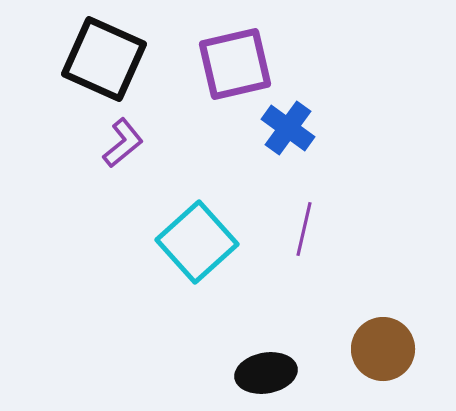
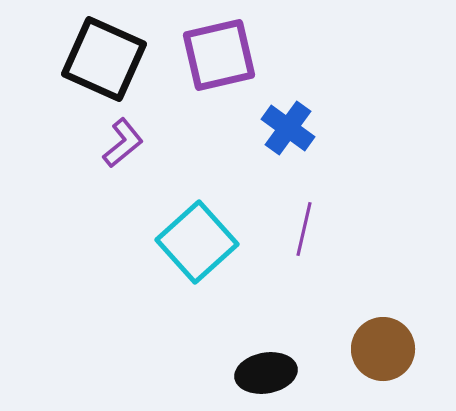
purple square: moved 16 px left, 9 px up
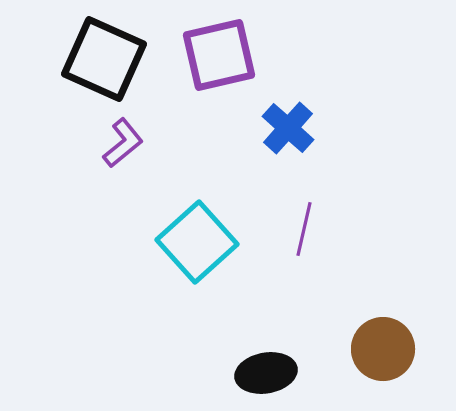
blue cross: rotated 6 degrees clockwise
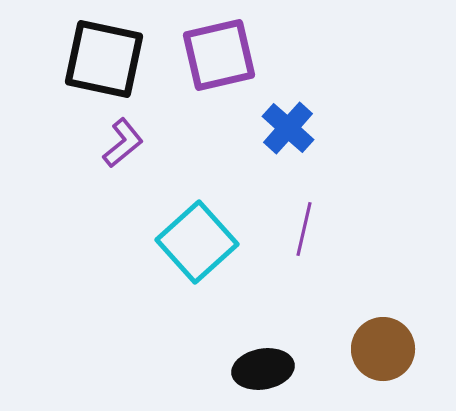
black square: rotated 12 degrees counterclockwise
black ellipse: moved 3 px left, 4 px up
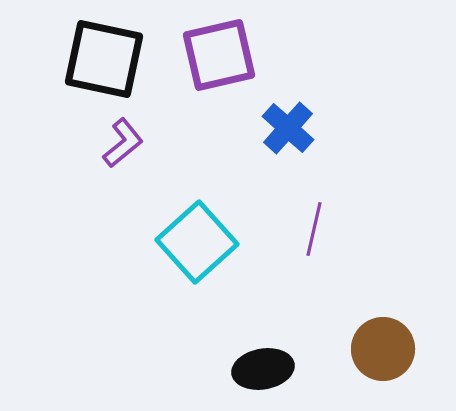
purple line: moved 10 px right
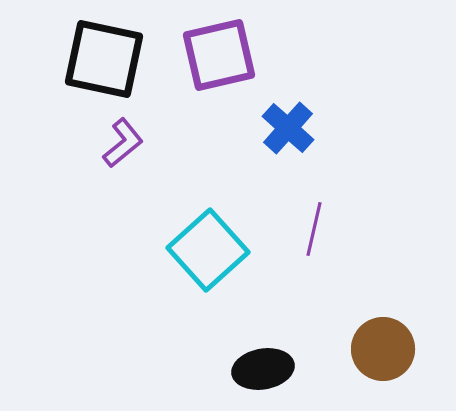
cyan square: moved 11 px right, 8 px down
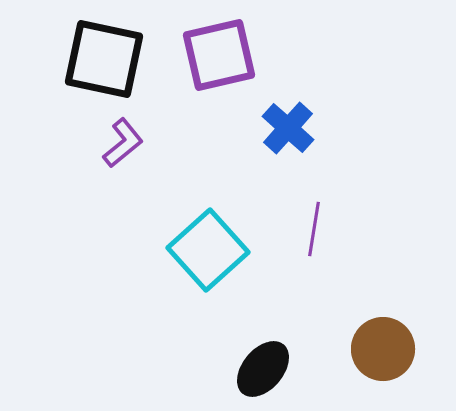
purple line: rotated 4 degrees counterclockwise
black ellipse: rotated 40 degrees counterclockwise
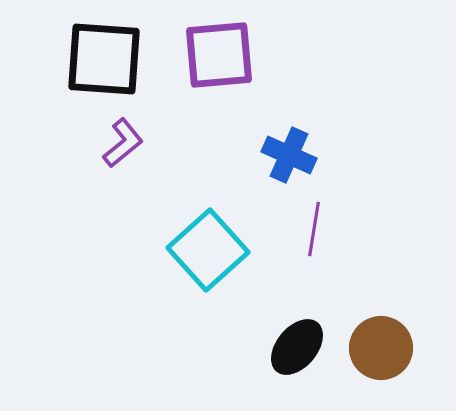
purple square: rotated 8 degrees clockwise
black square: rotated 8 degrees counterclockwise
blue cross: moved 1 px right, 27 px down; rotated 18 degrees counterclockwise
brown circle: moved 2 px left, 1 px up
black ellipse: moved 34 px right, 22 px up
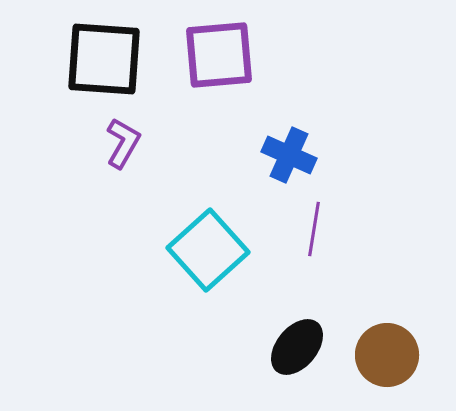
purple L-shape: rotated 21 degrees counterclockwise
brown circle: moved 6 px right, 7 px down
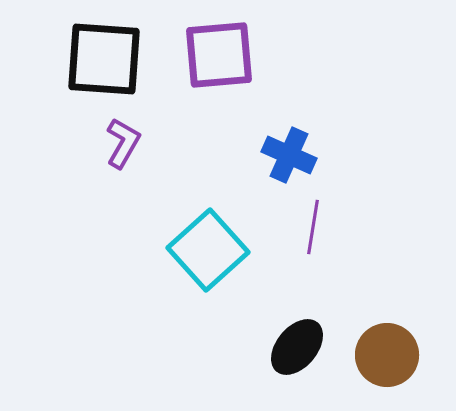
purple line: moved 1 px left, 2 px up
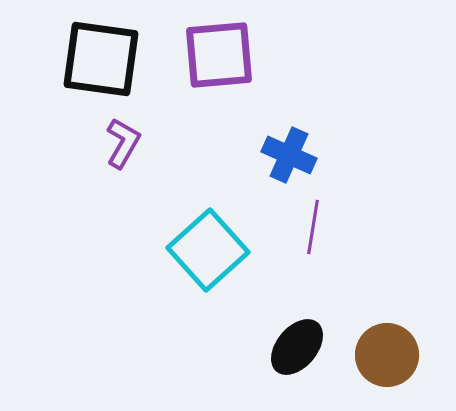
black square: moved 3 px left; rotated 4 degrees clockwise
